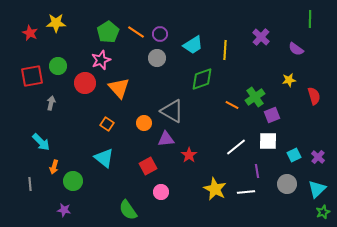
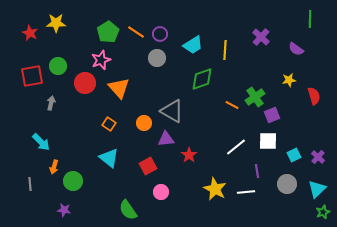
orange square at (107, 124): moved 2 px right
cyan triangle at (104, 158): moved 5 px right
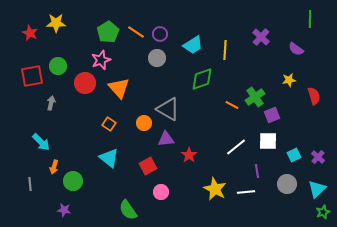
gray triangle at (172, 111): moved 4 px left, 2 px up
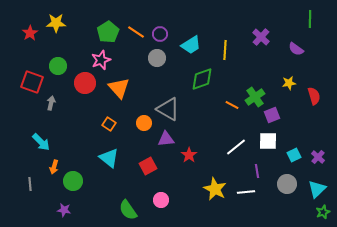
red star at (30, 33): rotated 14 degrees clockwise
cyan trapezoid at (193, 45): moved 2 px left
red square at (32, 76): moved 6 px down; rotated 30 degrees clockwise
yellow star at (289, 80): moved 3 px down
pink circle at (161, 192): moved 8 px down
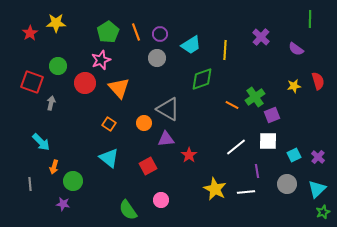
orange line at (136, 32): rotated 36 degrees clockwise
yellow star at (289, 83): moved 5 px right, 3 px down
red semicircle at (314, 96): moved 4 px right, 15 px up
purple star at (64, 210): moved 1 px left, 6 px up
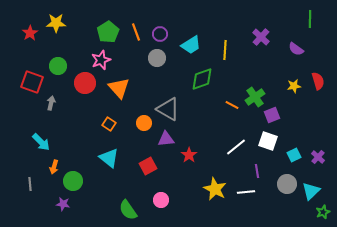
white square at (268, 141): rotated 18 degrees clockwise
cyan triangle at (317, 189): moved 6 px left, 2 px down
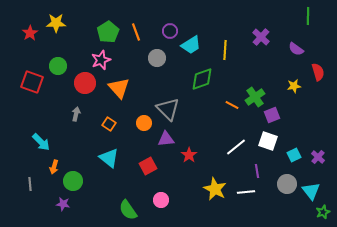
green line at (310, 19): moved 2 px left, 3 px up
purple circle at (160, 34): moved 10 px right, 3 px up
red semicircle at (318, 81): moved 9 px up
gray arrow at (51, 103): moved 25 px right, 11 px down
gray triangle at (168, 109): rotated 15 degrees clockwise
cyan triangle at (311, 191): rotated 24 degrees counterclockwise
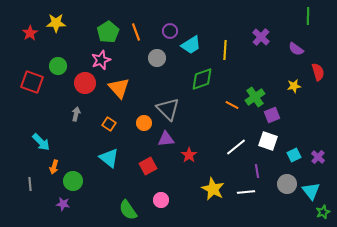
yellow star at (215, 189): moved 2 px left
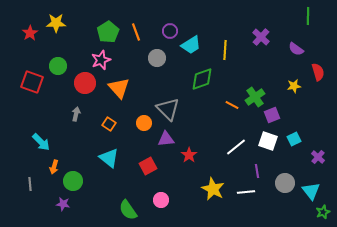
cyan square at (294, 155): moved 16 px up
gray circle at (287, 184): moved 2 px left, 1 px up
